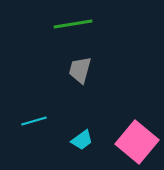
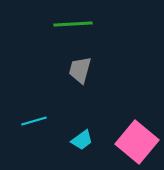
green line: rotated 6 degrees clockwise
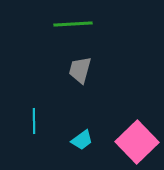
cyan line: rotated 75 degrees counterclockwise
pink square: rotated 6 degrees clockwise
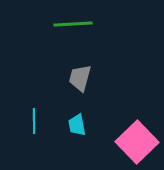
gray trapezoid: moved 8 px down
cyan trapezoid: moved 5 px left, 15 px up; rotated 115 degrees clockwise
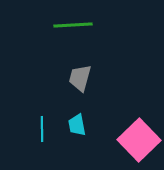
green line: moved 1 px down
cyan line: moved 8 px right, 8 px down
pink square: moved 2 px right, 2 px up
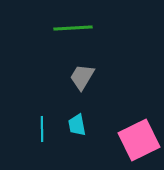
green line: moved 3 px down
gray trapezoid: moved 2 px right, 1 px up; rotated 16 degrees clockwise
pink square: rotated 18 degrees clockwise
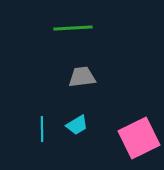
gray trapezoid: rotated 52 degrees clockwise
cyan trapezoid: rotated 110 degrees counterclockwise
pink square: moved 2 px up
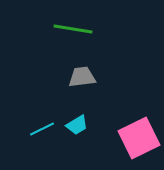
green line: moved 1 px down; rotated 12 degrees clockwise
cyan line: rotated 65 degrees clockwise
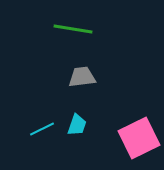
cyan trapezoid: rotated 40 degrees counterclockwise
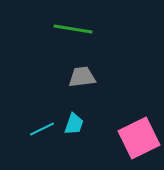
cyan trapezoid: moved 3 px left, 1 px up
